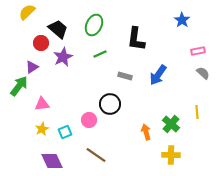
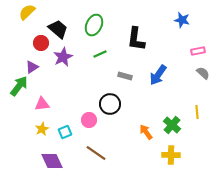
blue star: rotated 21 degrees counterclockwise
green cross: moved 1 px right, 1 px down
orange arrow: rotated 21 degrees counterclockwise
brown line: moved 2 px up
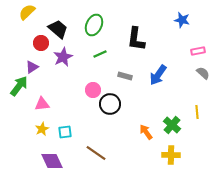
pink circle: moved 4 px right, 30 px up
cyan square: rotated 16 degrees clockwise
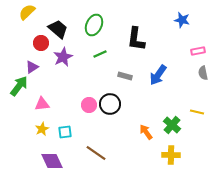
gray semicircle: rotated 144 degrees counterclockwise
pink circle: moved 4 px left, 15 px down
yellow line: rotated 72 degrees counterclockwise
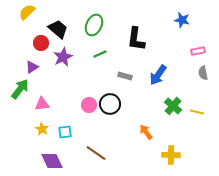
green arrow: moved 1 px right, 3 px down
green cross: moved 1 px right, 19 px up
yellow star: rotated 16 degrees counterclockwise
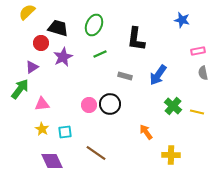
black trapezoid: moved 1 px up; rotated 25 degrees counterclockwise
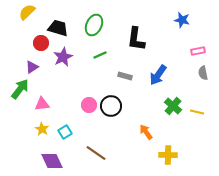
green line: moved 1 px down
black circle: moved 1 px right, 2 px down
cyan square: rotated 24 degrees counterclockwise
yellow cross: moved 3 px left
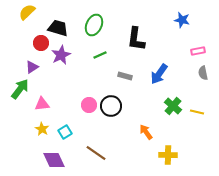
purple star: moved 2 px left, 2 px up
blue arrow: moved 1 px right, 1 px up
purple diamond: moved 2 px right, 1 px up
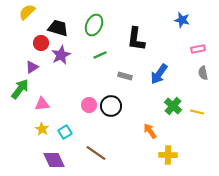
pink rectangle: moved 2 px up
orange arrow: moved 4 px right, 1 px up
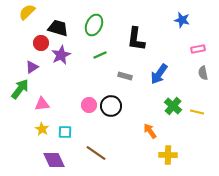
cyan square: rotated 32 degrees clockwise
